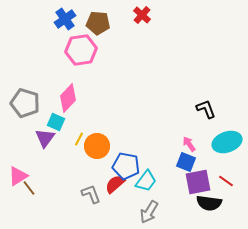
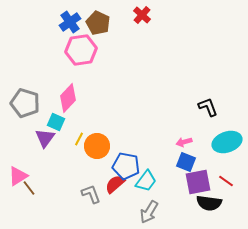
blue cross: moved 5 px right, 3 px down
brown pentagon: rotated 20 degrees clockwise
black L-shape: moved 2 px right, 2 px up
pink arrow: moved 5 px left, 2 px up; rotated 70 degrees counterclockwise
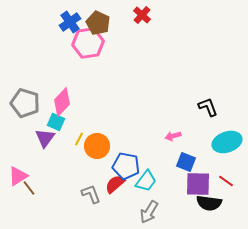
pink hexagon: moved 7 px right, 7 px up
pink diamond: moved 6 px left, 4 px down
pink arrow: moved 11 px left, 6 px up
purple square: moved 2 px down; rotated 12 degrees clockwise
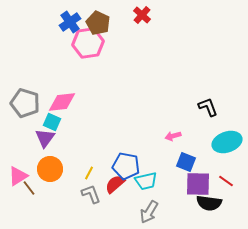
pink diamond: rotated 40 degrees clockwise
cyan square: moved 4 px left
yellow line: moved 10 px right, 34 px down
orange circle: moved 47 px left, 23 px down
cyan trapezoid: rotated 40 degrees clockwise
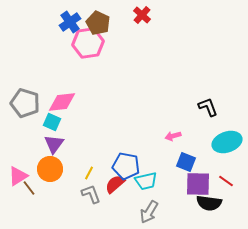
purple triangle: moved 9 px right, 6 px down
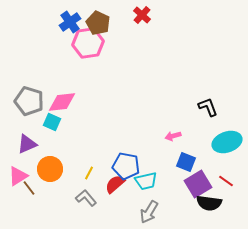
gray pentagon: moved 4 px right, 2 px up
purple triangle: moved 27 px left; rotated 30 degrees clockwise
purple square: rotated 32 degrees counterclockwise
gray L-shape: moved 5 px left, 4 px down; rotated 20 degrees counterclockwise
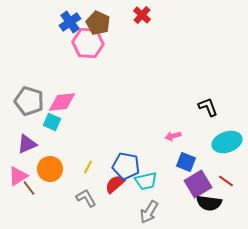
pink hexagon: rotated 12 degrees clockwise
yellow line: moved 1 px left, 6 px up
gray L-shape: rotated 10 degrees clockwise
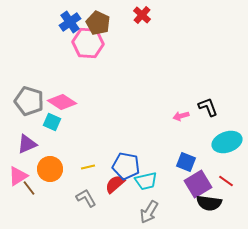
pink diamond: rotated 40 degrees clockwise
pink arrow: moved 8 px right, 20 px up
yellow line: rotated 48 degrees clockwise
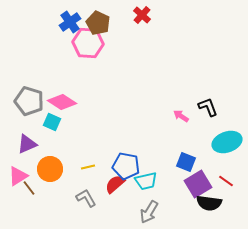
pink arrow: rotated 49 degrees clockwise
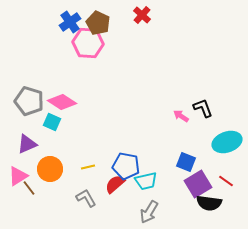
black L-shape: moved 5 px left, 1 px down
